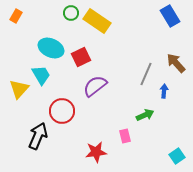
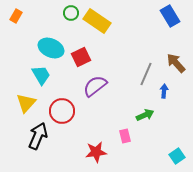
yellow triangle: moved 7 px right, 14 px down
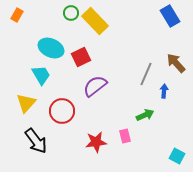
orange rectangle: moved 1 px right, 1 px up
yellow rectangle: moved 2 px left; rotated 12 degrees clockwise
black arrow: moved 2 px left, 5 px down; rotated 120 degrees clockwise
red star: moved 10 px up
cyan square: rotated 28 degrees counterclockwise
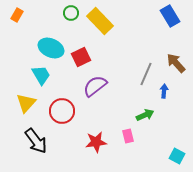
yellow rectangle: moved 5 px right
pink rectangle: moved 3 px right
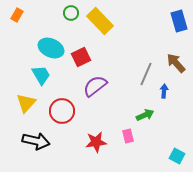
blue rectangle: moved 9 px right, 5 px down; rotated 15 degrees clockwise
black arrow: rotated 40 degrees counterclockwise
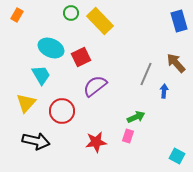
green arrow: moved 9 px left, 2 px down
pink rectangle: rotated 32 degrees clockwise
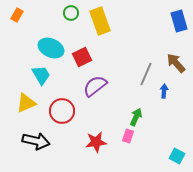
yellow rectangle: rotated 24 degrees clockwise
red square: moved 1 px right
yellow triangle: rotated 25 degrees clockwise
green arrow: rotated 42 degrees counterclockwise
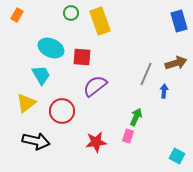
red square: rotated 30 degrees clockwise
brown arrow: rotated 115 degrees clockwise
yellow triangle: rotated 15 degrees counterclockwise
